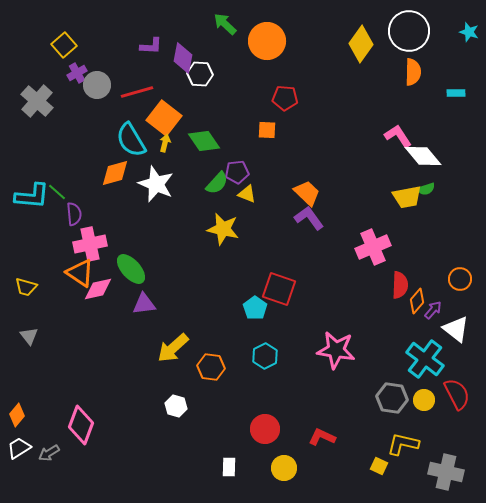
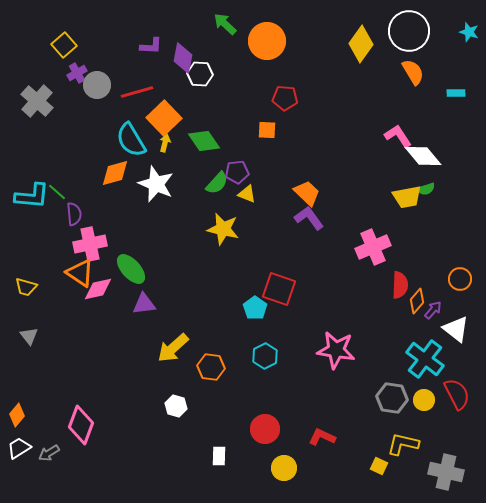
orange semicircle at (413, 72): rotated 32 degrees counterclockwise
orange square at (164, 118): rotated 8 degrees clockwise
white rectangle at (229, 467): moved 10 px left, 11 px up
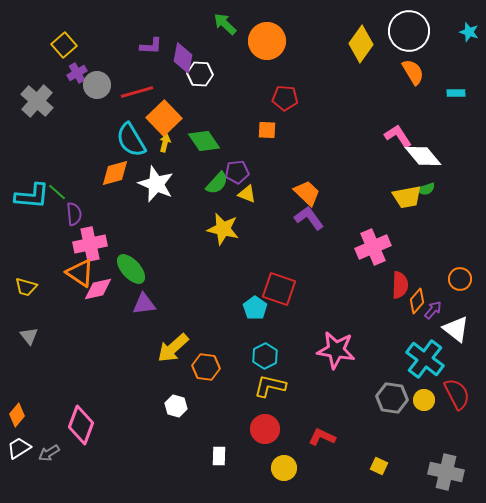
orange hexagon at (211, 367): moved 5 px left
yellow L-shape at (403, 444): moved 133 px left, 58 px up
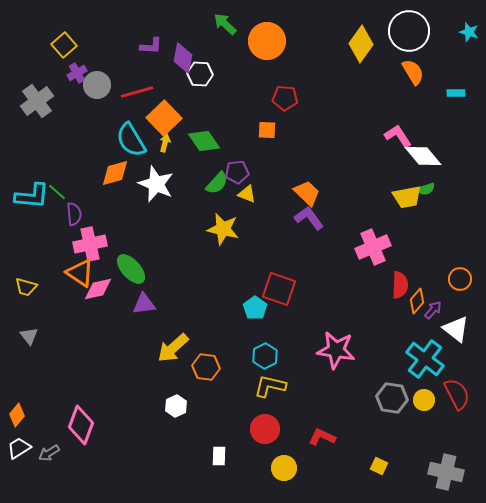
gray cross at (37, 101): rotated 12 degrees clockwise
white hexagon at (176, 406): rotated 20 degrees clockwise
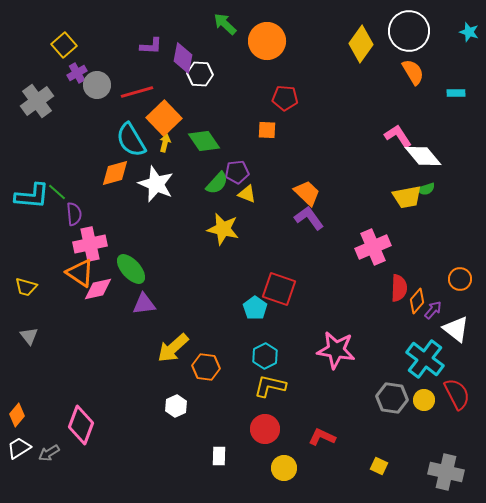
red semicircle at (400, 285): moved 1 px left, 3 px down
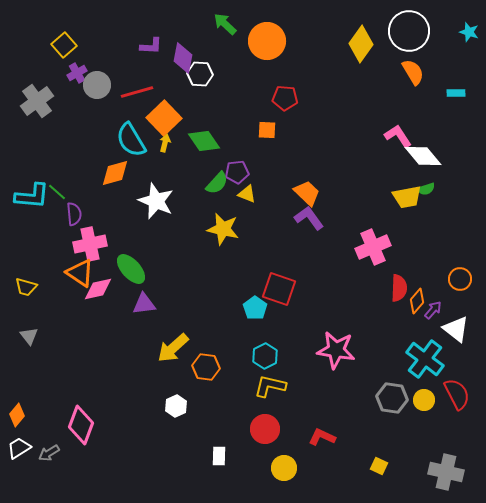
white star at (156, 184): moved 17 px down
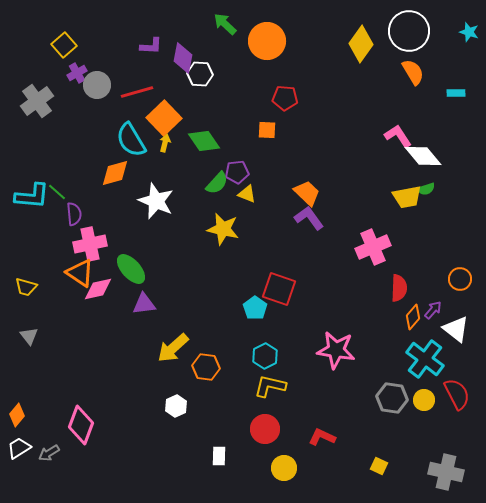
orange diamond at (417, 301): moved 4 px left, 16 px down
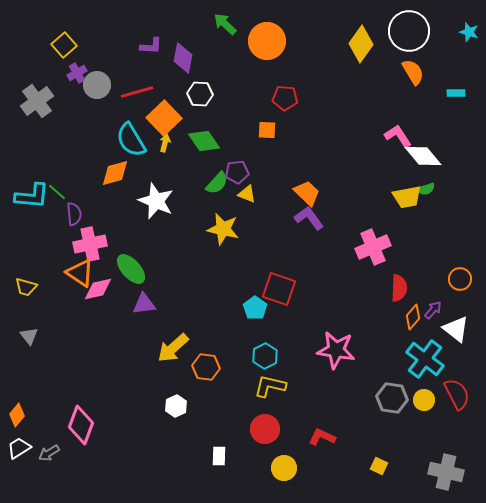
white hexagon at (200, 74): moved 20 px down
